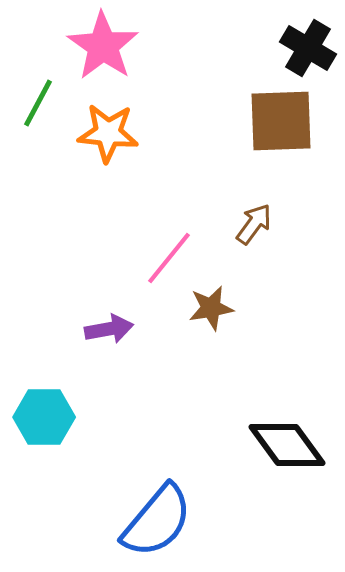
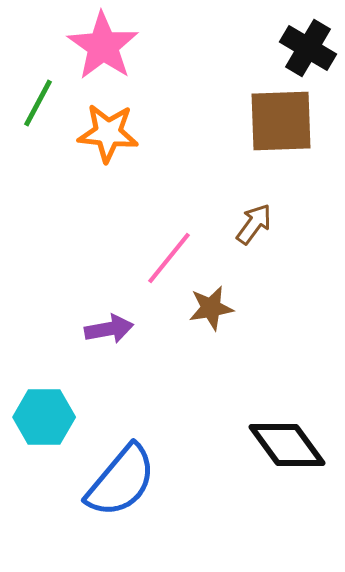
blue semicircle: moved 36 px left, 40 px up
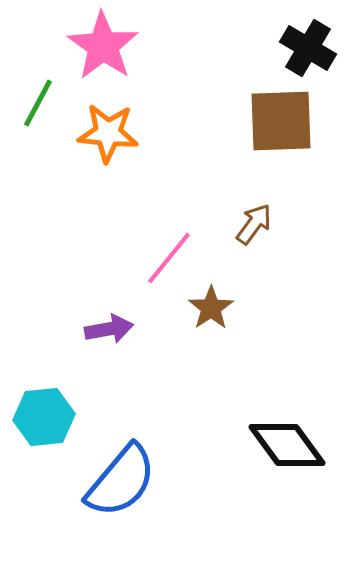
brown star: rotated 24 degrees counterclockwise
cyan hexagon: rotated 6 degrees counterclockwise
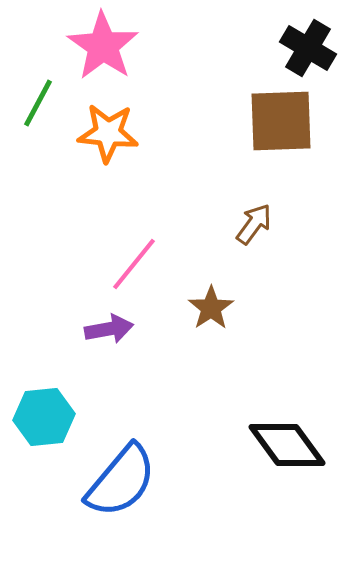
pink line: moved 35 px left, 6 px down
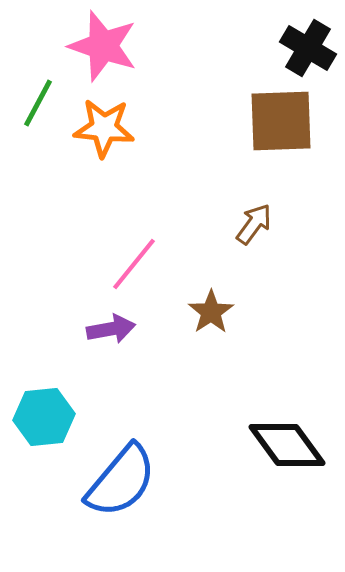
pink star: rotated 16 degrees counterclockwise
orange star: moved 4 px left, 5 px up
brown star: moved 4 px down
purple arrow: moved 2 px right
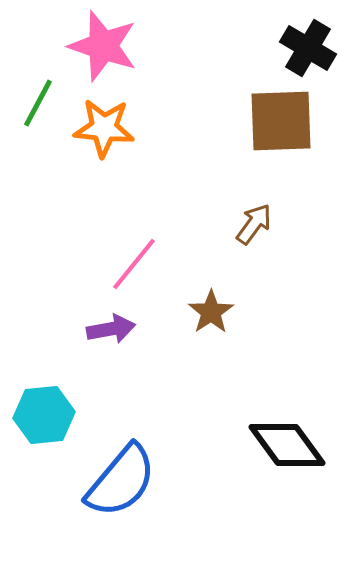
cyan hexagon: moved 2 px up
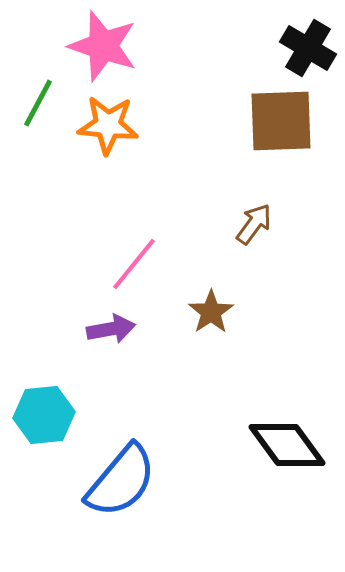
orange star: moved 4 px right, 3 px up
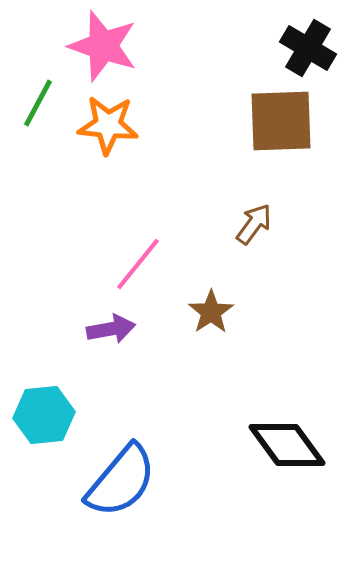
pink line: moved 4 px right
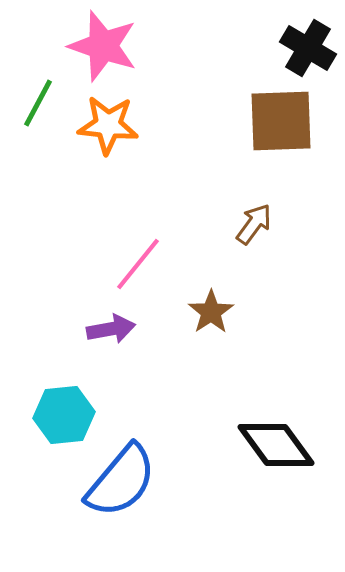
cyan hexagon: moved 20 px right
black diamond: moved 11 px left
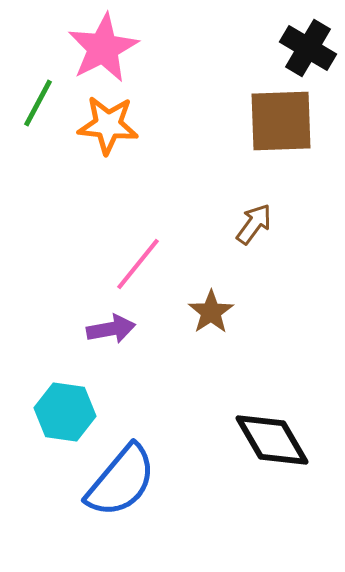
pink star: moved 2 px down; rotated 26 degrees clockwise
cyan hexagon: moved 1 px right, 3 px up; rotated 14 degrees clockwise
black diamond: moved 4 px left, 5 px up; rotated 6 degrees clockwise
